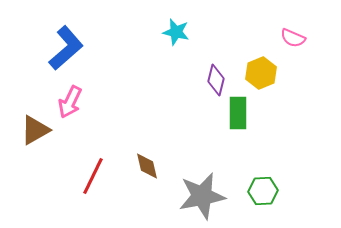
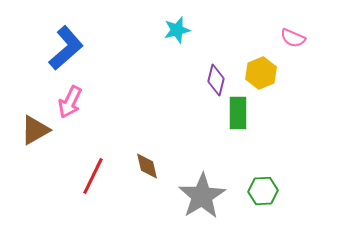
cyan star: moved 1 px right, 2 px up; rotated 28 degrees counterclockwise
gray star: rotated 21 degrees counterclockwise
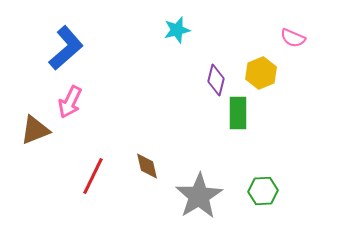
brown triangle: rotated 8 degrees clockwise
gray star: moved 3 px left
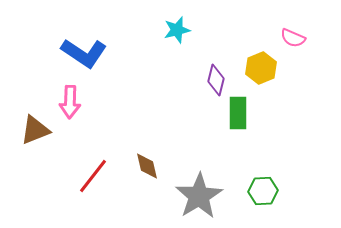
blue L-shape: moved 18 px right, 5 px down; rotated 75 degrees clockwise
yellow hexagon: moved 5 px up
pink arrow: rotated 24 degrees counterclockwise
red line: rotated 12 degrees clockwise
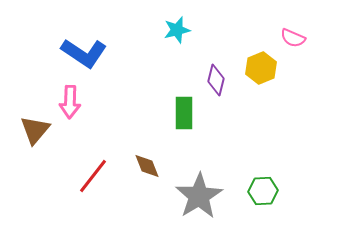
green rectangle: moved 54 px left
brown triangle: rotated 28 degrees counterclockwise
brown diamond: rotated 8 degrees counterclockwise
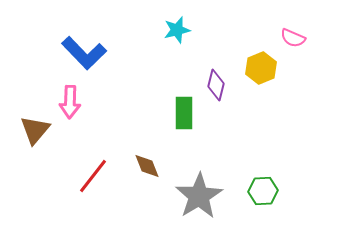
blue L-shape: rotated 12 degrees clockwise
purple diamond: moved 5 px down
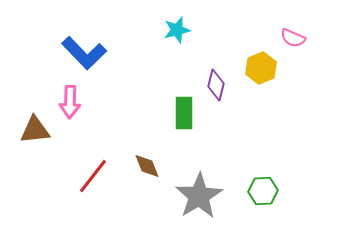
brown triangle: rotated 44 degrees clockwise
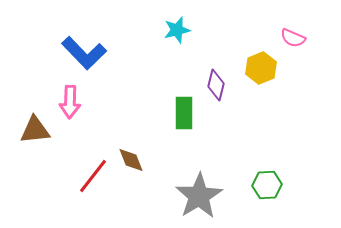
brown diamond: moved 16 px left, 6 px up
green hexagon: moved 4 px right, 6 px up
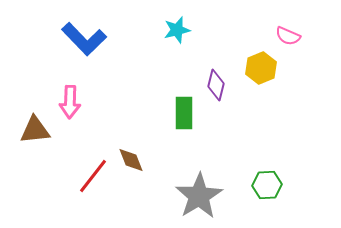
pink semicircle: moved 5 px left, 2 px up
blue L-shape: moved 14 px up
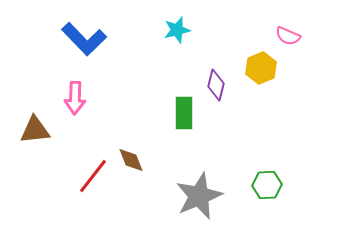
pink arrow: moved 5 px right, 4 px up
gray star: rotated 9 degrees clockwise
